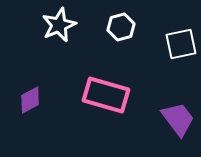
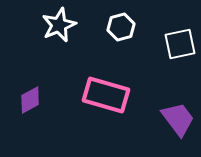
white square: moved 1 px left
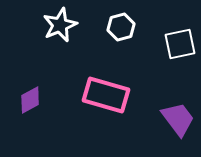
white star: moved 1 px right
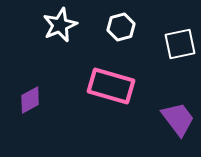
pink rectangle: moved 5 px right, 9 px up
